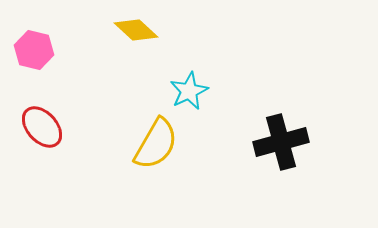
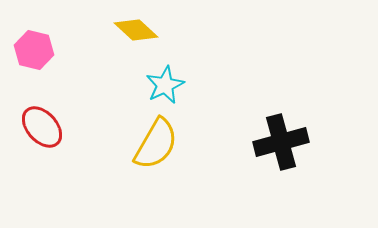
cyan star: moved 24 px left, 6 px up
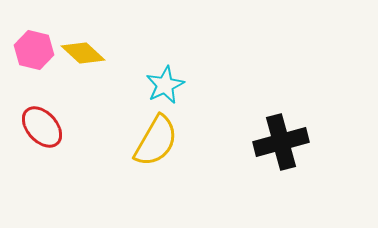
yellow diamond: moved 53 px left, 23 px down
yellow semicircle: moved 3 px up
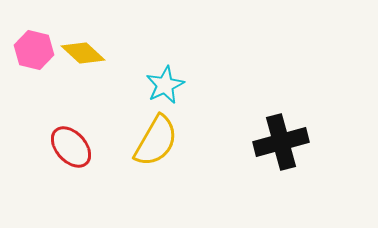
red ellipse: moved 29 px right, 20 px down
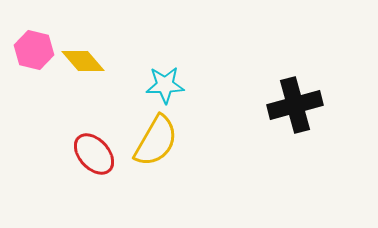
yellow diamond: moved 8 px down; rotated 6 degrees clockwise
cyan star: rotated 24 degrees clockwise
black cross: moved 14 px right, 37 px up
red ellipse: moved 23 px right, 7 px down
